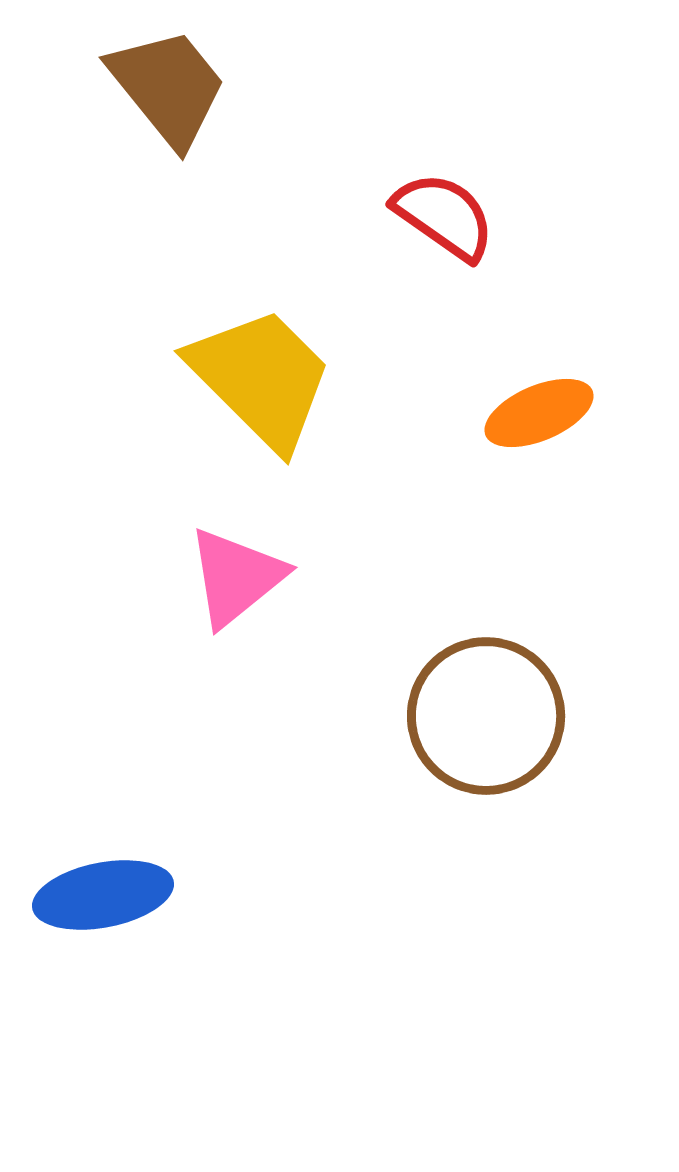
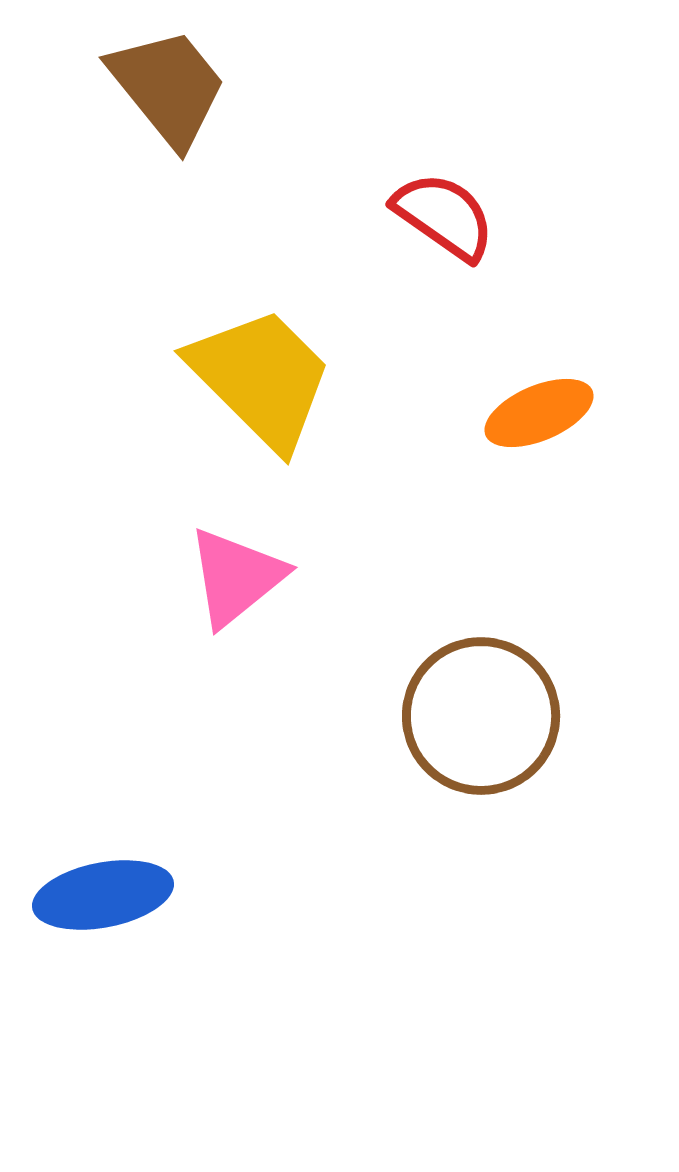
brown circle: moved 5 px left
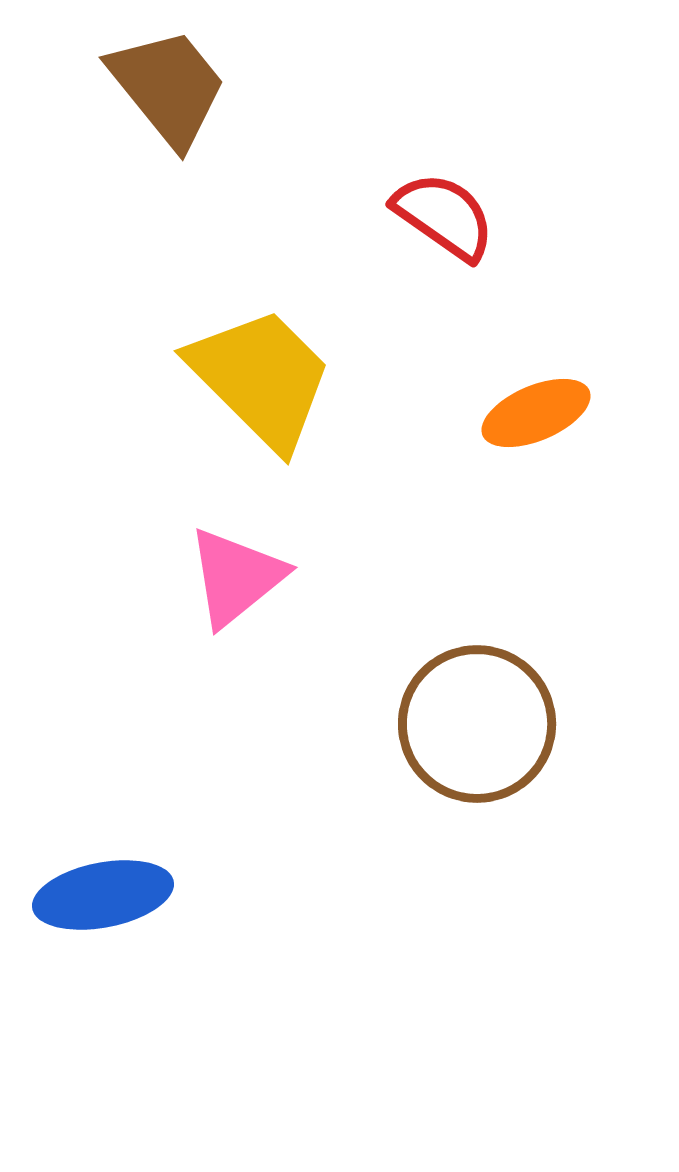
orange ellipse: moved 3 px left
brown circle: moved 4 px left, 8 px down
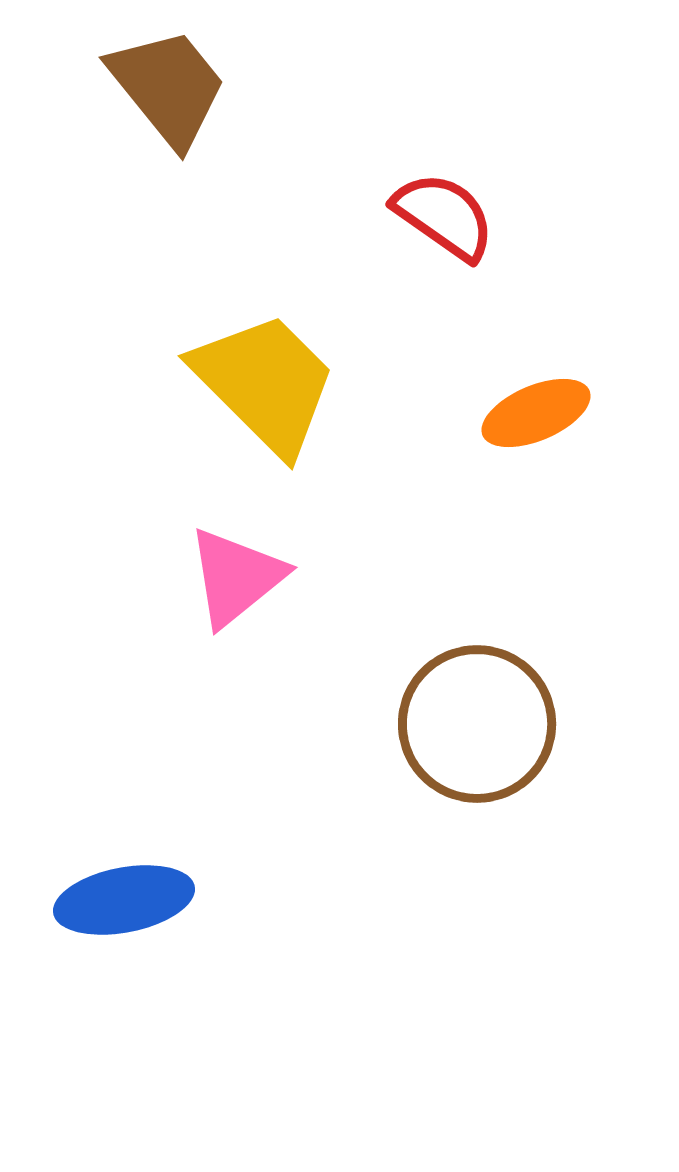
yellow trapezoid: moved 4 px right, 5 px down
blue ellipse: moved 21 px right, 5 px down
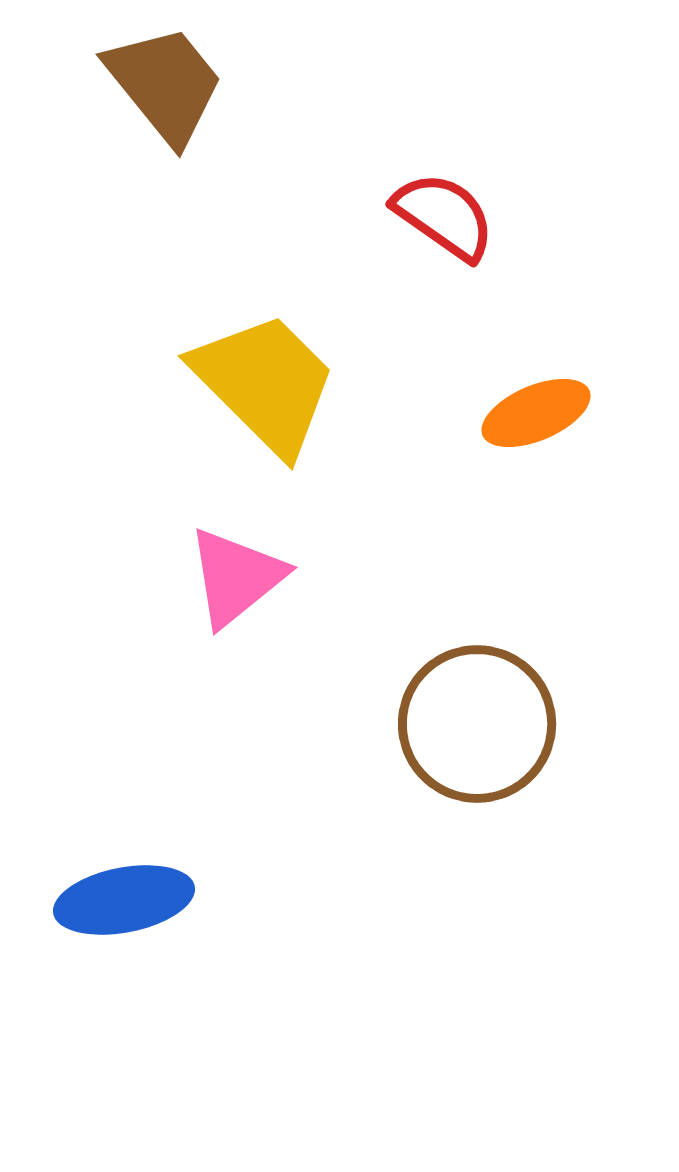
brown trapezoid: moved 3 px left, 3 px up
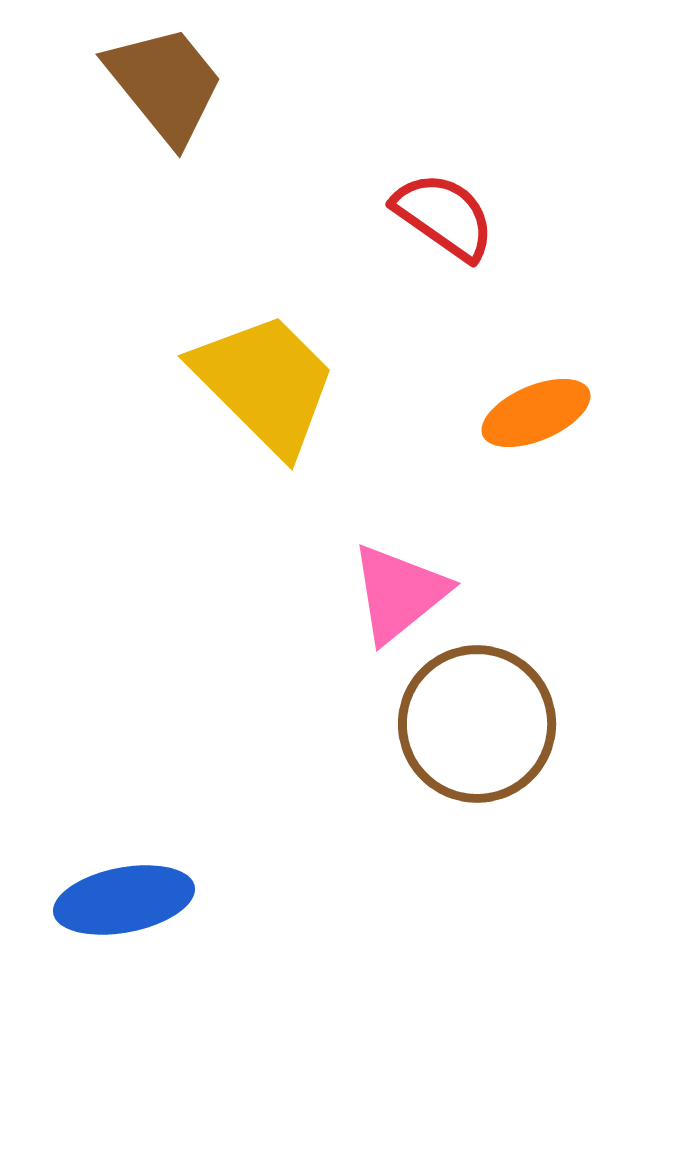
pink triangle: moved 163 px right, 16 px down
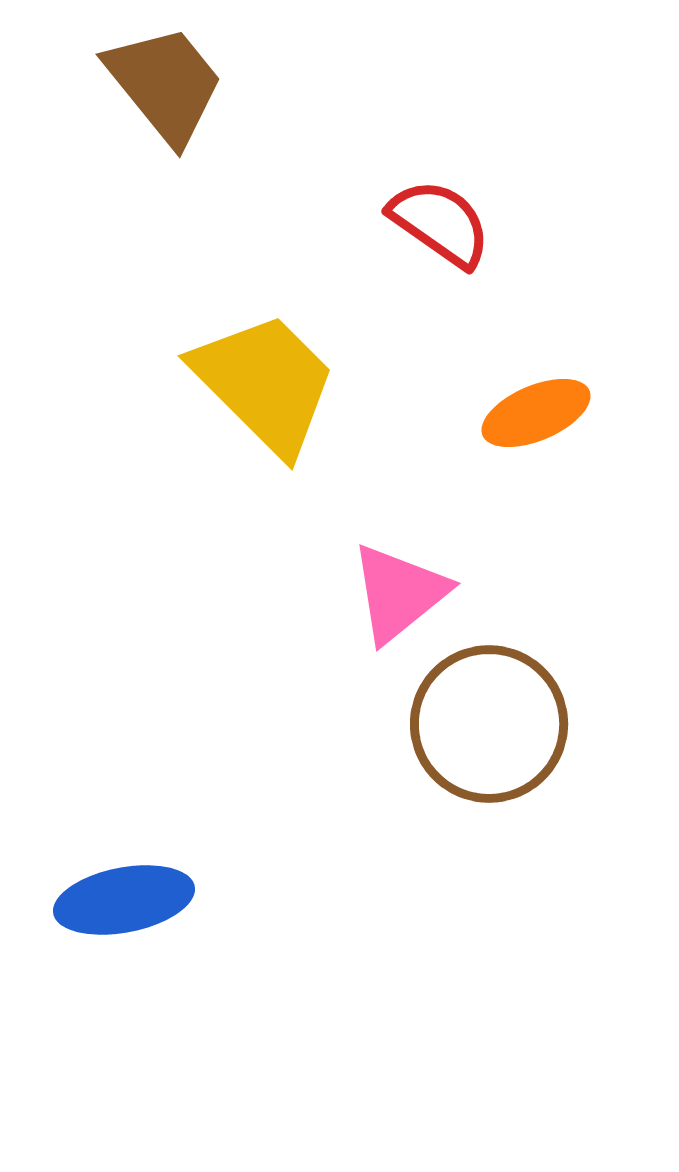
red semicircle: moved 4 px left, 7 px down
brown circle: moved 12 px right
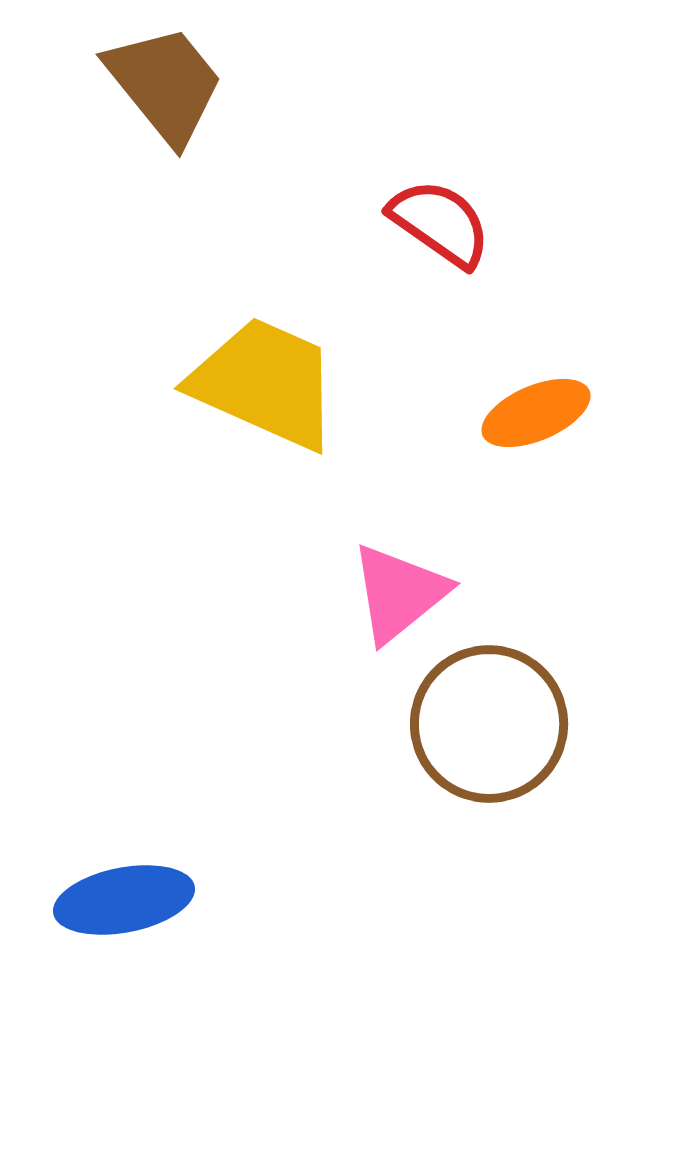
yellow trapezoid: rotated 21 degrees counterclockwise
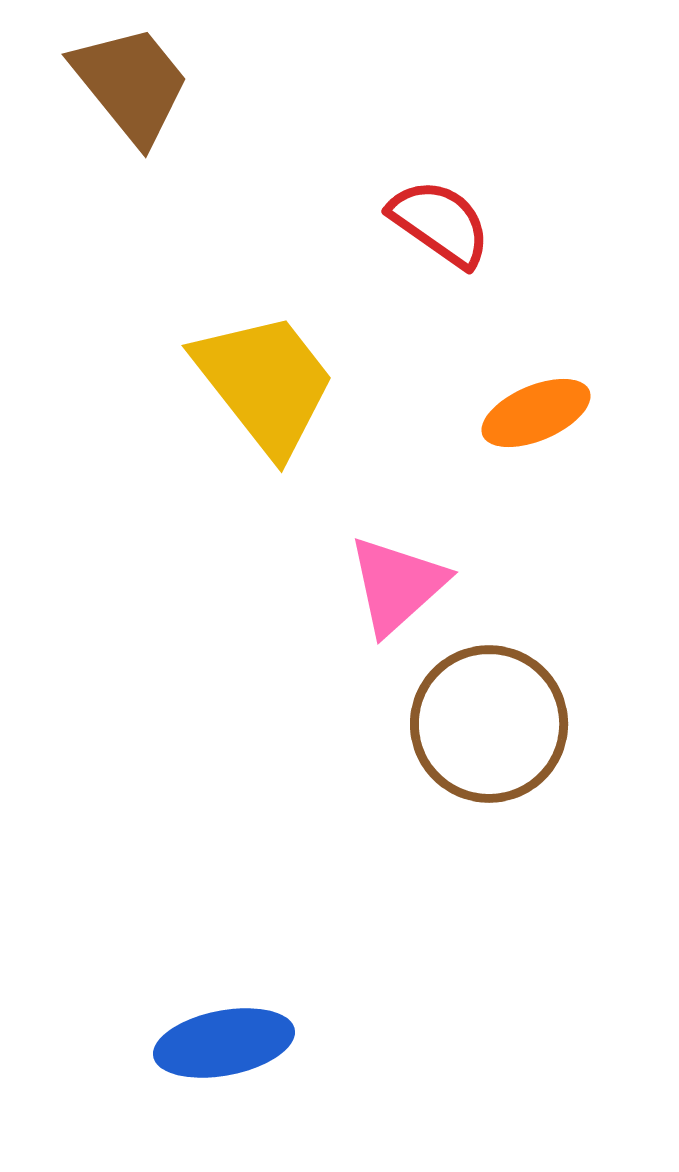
brown trapezoid: moved 34 px left
yellow trapezoid: rotated 28 degrees clockwise
pink triangle: moved 2 px left, 8 px up; rotated 3 degrees counterclockwise
blue ellipse: moved 100 px right, 143 px down
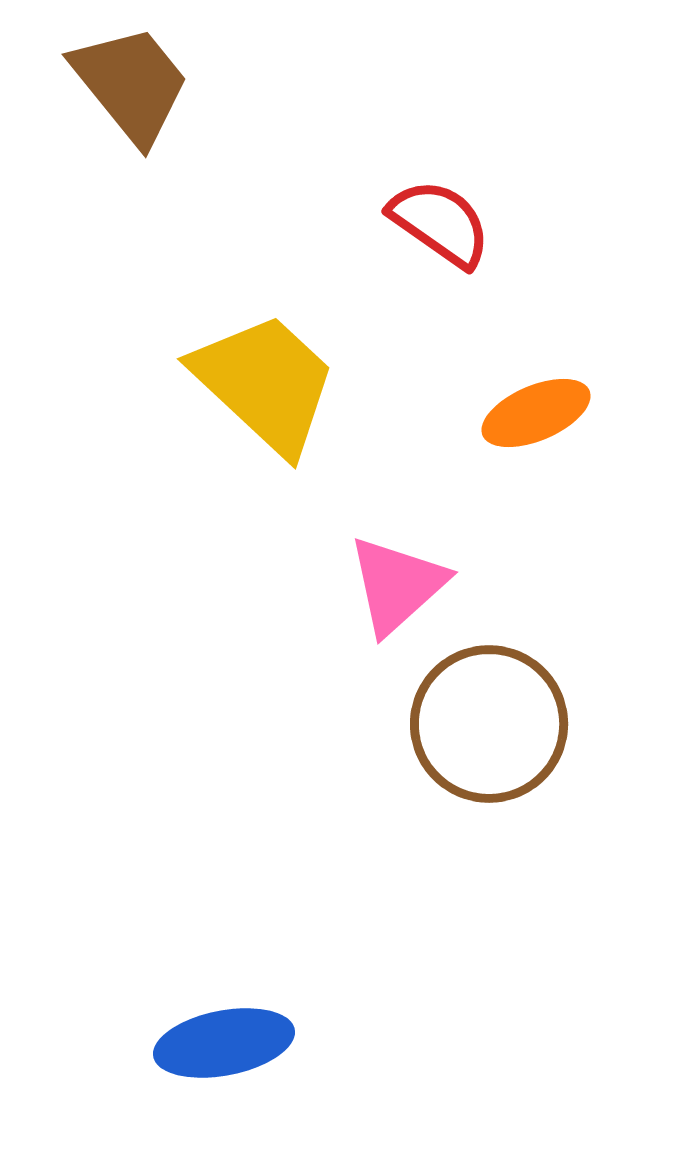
yellow trapezoid: rotated 9 degrees counterclockwise
